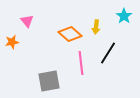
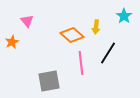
orange diamond: moved 2 px right, 1 px down
orange star: rotated 16 degrees counterclockwise
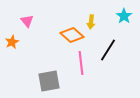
yellow arrow: moved 5 px left, 5 px up
black line: moved 3 px up
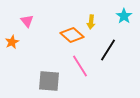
pink line: moved 1 px left, 3 px down; rotated 25 degrees counterclockwise
gray square: rotated 15 degrees clockwise
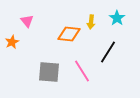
cyan star: moved 7 px left, 2 px down
orange diamond: moved 3 px left, 1 px up; rotated 35 degrees counterclockwise
black line: moved 2 px down
pink line: moved 2 px right, 5 px down
gray square: moved 9 px up
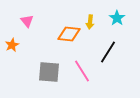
yellow arrow: moved 1 px left
orange star: moved 3 px down
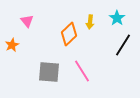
orange diamond: rotated 50 degrees counterclockwise
black line: moved 15 px right, 7 px up
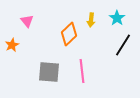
yellow arrow: moved 1 px right, 2 px up
pink line: rotated 25 degrees clockwise
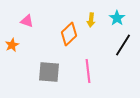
pink triangle: rotated 32 degrees counterclockwise
pink line: moved 6 px right
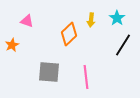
pink line: moved 2 px left, 6 px down
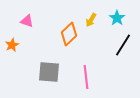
yellow arrow: rotated 24 degrees clockwise
